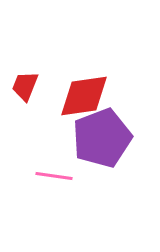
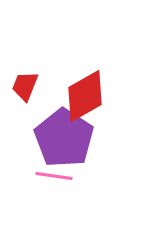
red diamond: moved 1 px right; rotated 22 degrees counterclockwise
purple pentagon: moved 38 px left; rotated 18 degrees counterclockwise
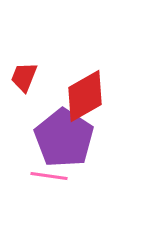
red trapezoid: moved 1 px left, 9 px up
pink line: moved 5 px left
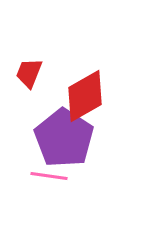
red trapezoid: moved 5 px right, 4 px up
